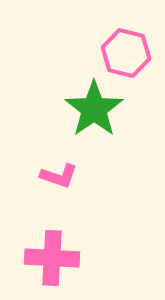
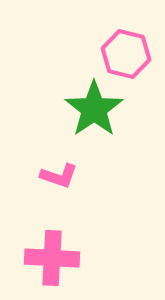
pink hexagon: moved 1 px down
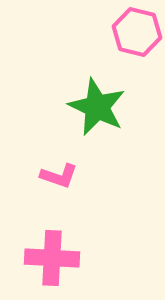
pink hexagon: moved 11 px right, 22 px up
green star: moved 3 px right, 2 px up; rotated 12 degrees counterclockwise
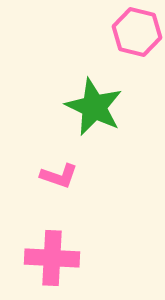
green star: moved 3 px left
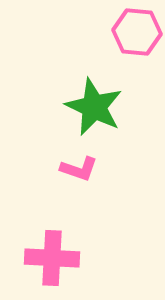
pink hexagon: rotated 9 degrees counterclockwise
pink L-shape: moved 20 px right, 7 px up
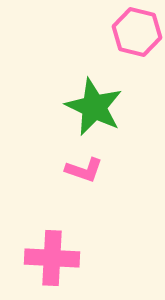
pink hexagon: rotated 9 degrees clockwise
pink L-shape: moved 5 px right, 1 px down
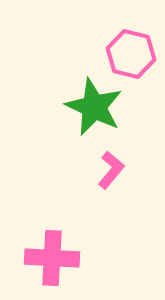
pink hexagon: moved 6 px left, 22 px down
pink L-shape: moved 27 px right; rotated 69 degrees counterclockwise
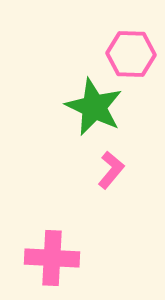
pink hexagon: rotated 12 degrees counterclockwise
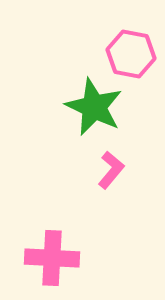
pink hexagon: rotated 9 degrees clockwise
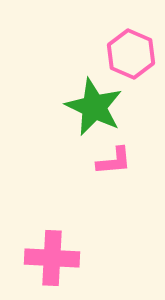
pink hexagon: rotated 12 degrees clockwise
pink L-shape: moved 3 px right, 9 px up; rotated 45 degrees clockwise
